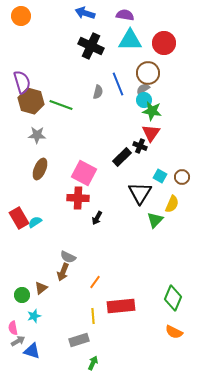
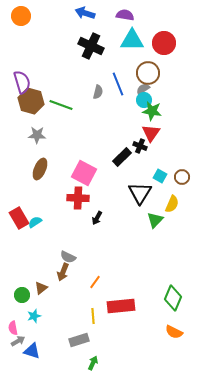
cyan triangle at (130, 40): moved 2 px right
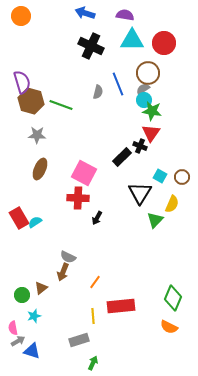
orange semicircle at (174, 332): moved 5 px left, 5 px up
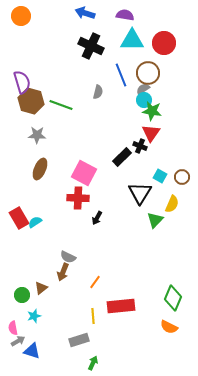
blue line at (118, 84): moved 3 px right, 9 px up
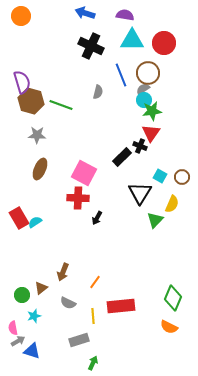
green star at (152, 111): rotated 18 degrees counterclockwise
gray semicircle at (68, 257): moved 46 px down
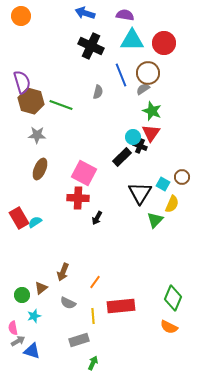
cyan circle at (144, 100): moved 11 px left, 37 px down
green star at (152, 111): rotated 30 degrees clockwise
cyan square at (160, 176): moved 3 px right, 8 px down
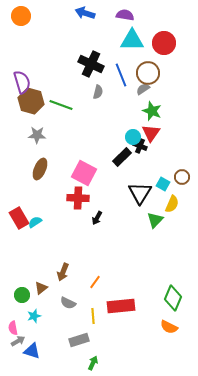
black cross at (91, 46): moved 18 px down
